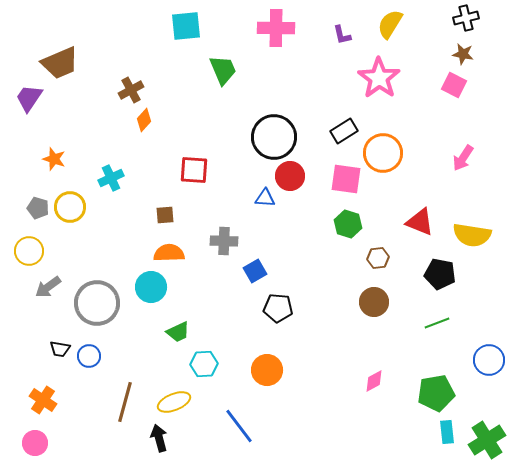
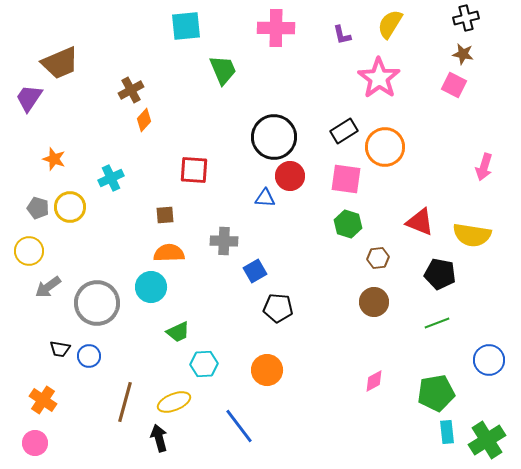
orange circle at (383, 153): moved 2 px right, 6 px up
pink arrow at (463, 158): moved 21 px right, 9 px down; rotated 16 degrees counterclockwise
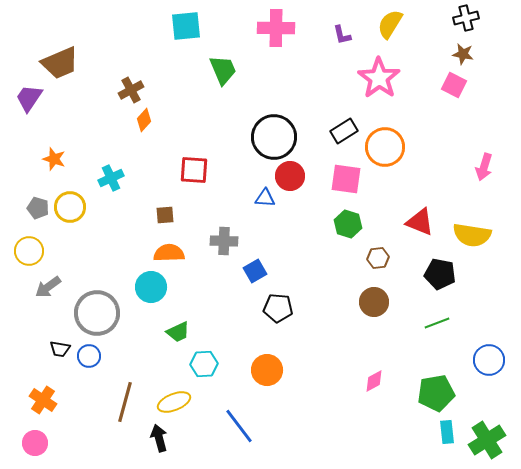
gray circle at (97, 303): moved 10 px down
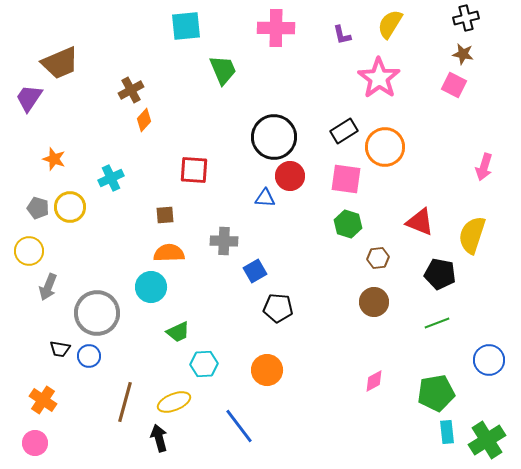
yellow semicircle at (472, 235): rotated 99 degrees clockwise
gray arrow at (48, 287): rotated 32 degrees counterclockwise
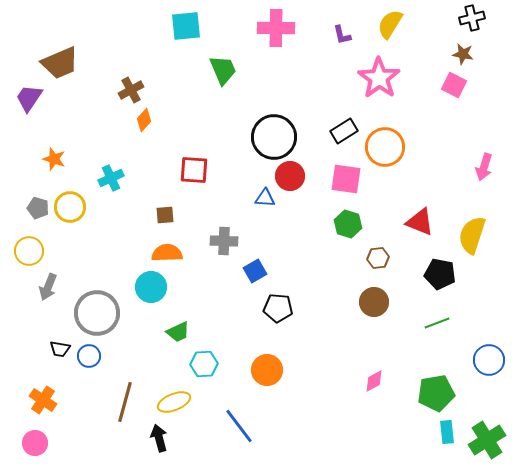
black cross at (466, 18): moved 6 px right
orange semicircle at (169, 253): moved 2 px left
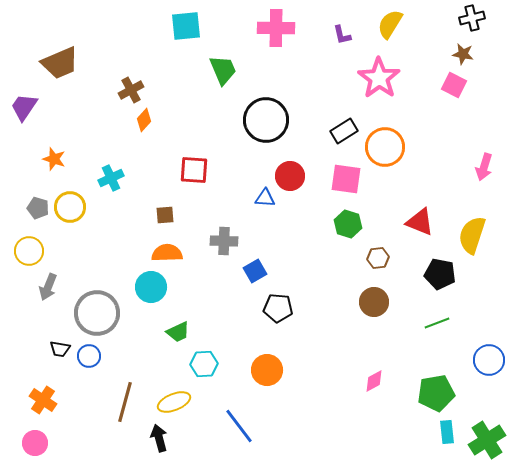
purple trapezoid at (29, 98): moved 5 px left, 9 px down
black circle at (274, 137): moved 8 px left, 17 px up
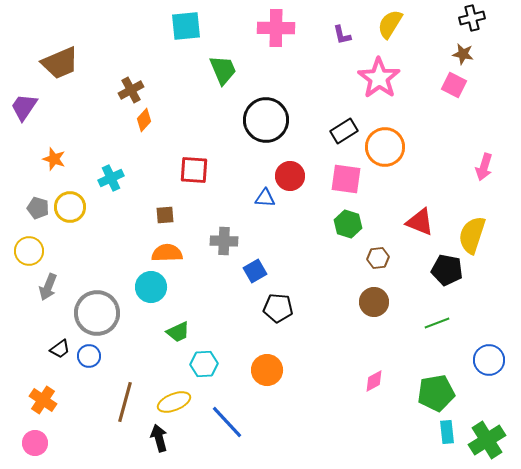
black pentagon at (440, 274): moved 7 px right, 4 px up
black trapezoid at (60, 349): rotated 45 degrees counterclockwise
blue line at (239, 426): moved 12 px left, 4 px up; rotated 6 degrees counterclockwise
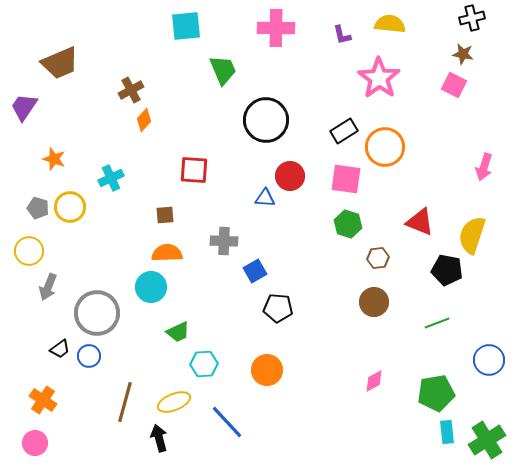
yellow semicircle at (390, 24): rotated 64 degrees clockwise
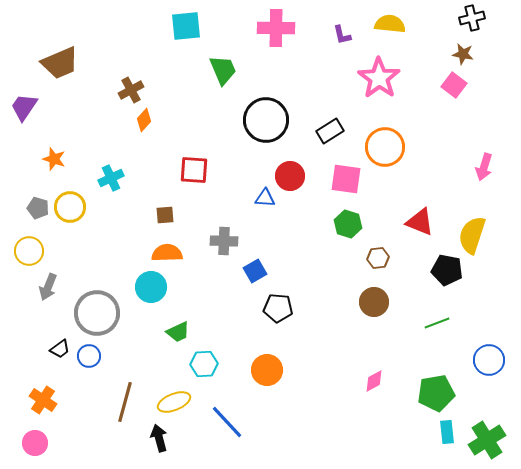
pink square at (454, 85): rotated 10 degrees clockwise
black rectangle at (344, 131): moved 14 px left
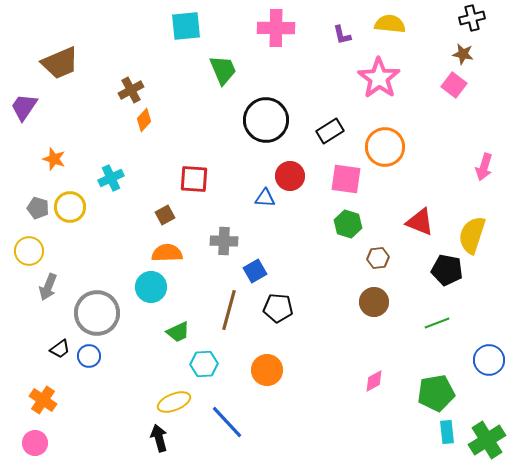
red square at (194, 170): moved 9 px down
brown square at (165, 215): rotated 24 degrees counterclockwise
brown line at (125, 402): moved 104 px right, 92 px up
